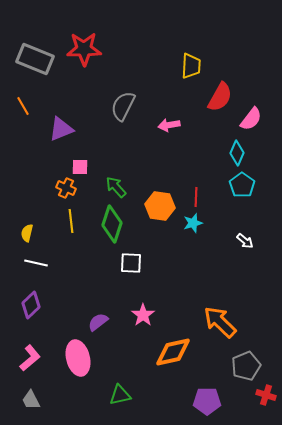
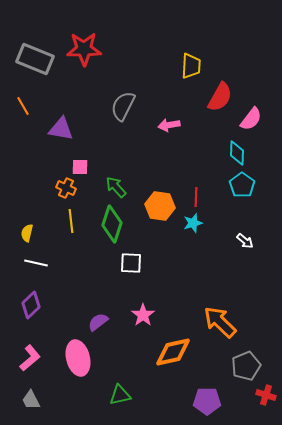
purple triangle: rotated 32 degrees clockwise
cyan diamond: rotated 20 degrees counterclockwise
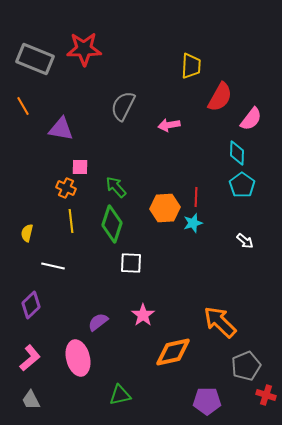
orange hexagon: moved 5 px right, 2 px down; rotated 12 degrees counterclockwise
white line: moved 17 px right, 3 px down
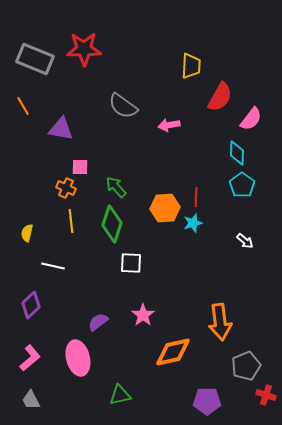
gray semicircle: rotated 80 degrees counterclockwise
orange arrow: rotated 141 degrees counterclockwise
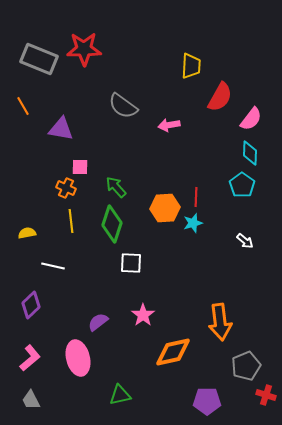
gray rectangle: moved 4 px right
cyan diamond: moved 13 px right
yellow semicircle: rotated 66 degrees clockwise
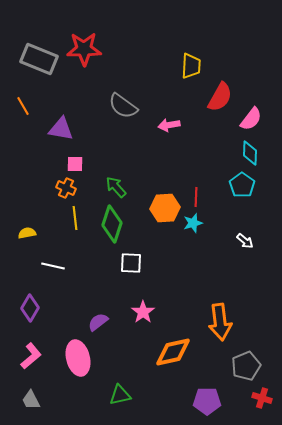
pink square: moved 5 px left, 3 px up
yellow line: moved 4 px right, 3 px up
purple diamond: moved 1 px left, 3 px down; rotated 16 degrees counterclockwise
pink star: moved 3 px up
pink L-shape: moved 1 px right, 2 px up
red cross: moved 4 px left, 3 px down
